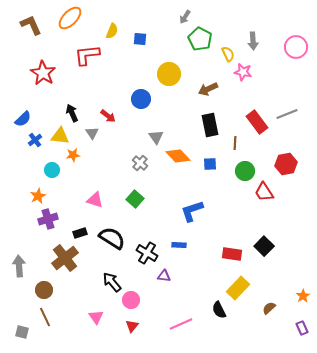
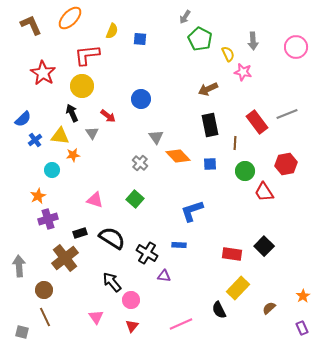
yellow circle at (169, 74): moved 87 px left, 12 px down
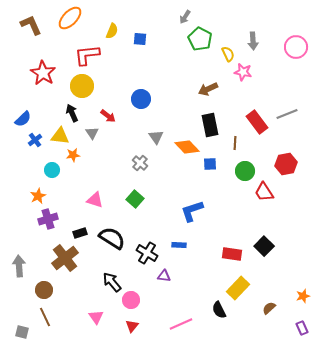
orange diamond at (178, 156): moved 9 px right, 9 px up
orange star at (303, 296): rotated 16 degrees clockwise
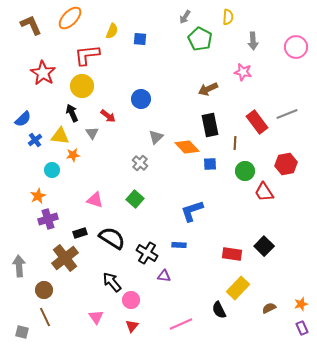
yellow semicircle at (228, 54): moved 37 px up; rotated 28 degrees clockwise
gray triangle at (156, 137): rotated 21 degrees clockwise
orange star at (303, 296): moved 2 px left, 8 px down
brown semicircle at (269, 308): rotated 16 degrees clockwise
